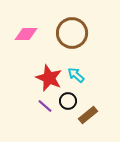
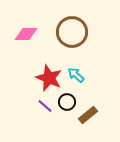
brown circle: moved 1 px up
black circle: moved 1 px left, 1 px down
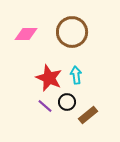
cyan arrow: rotated 42 degrees clockwise
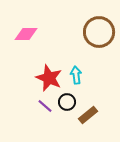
brown circle: moved 27 px right
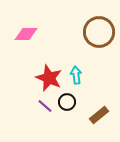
brown rectangle: moved 11 px right
